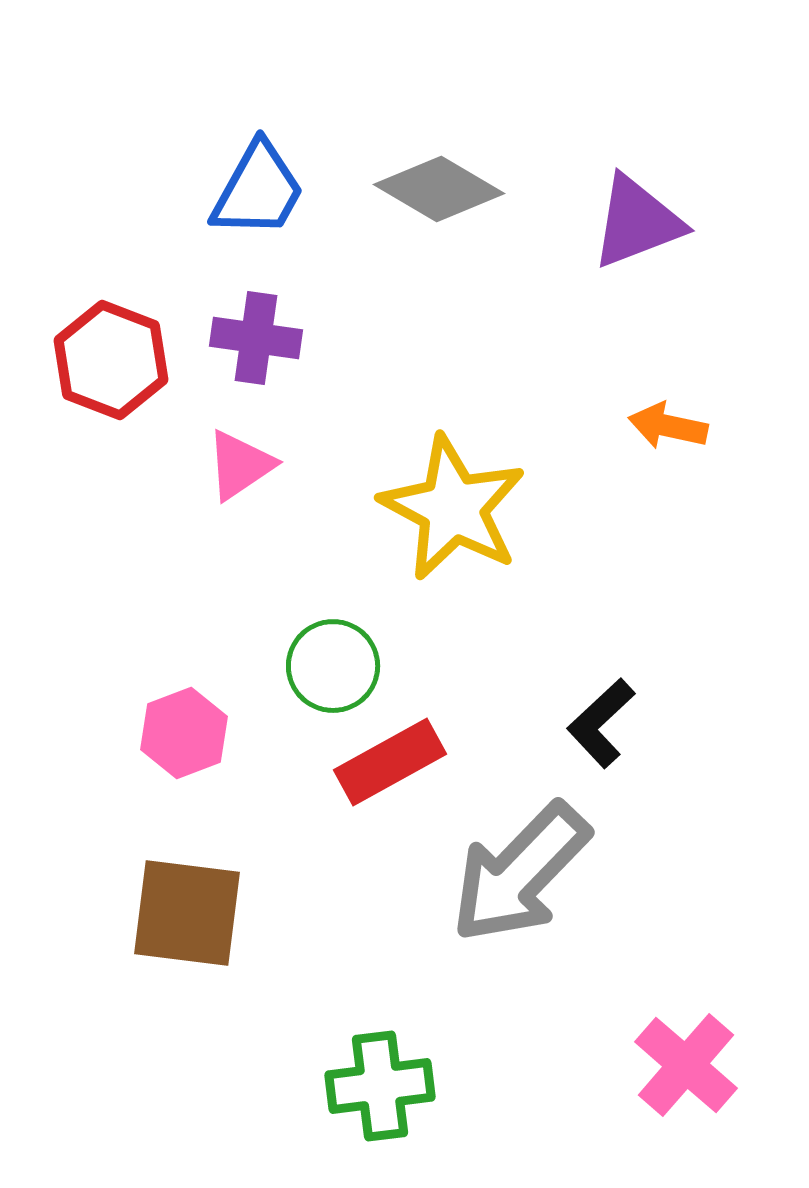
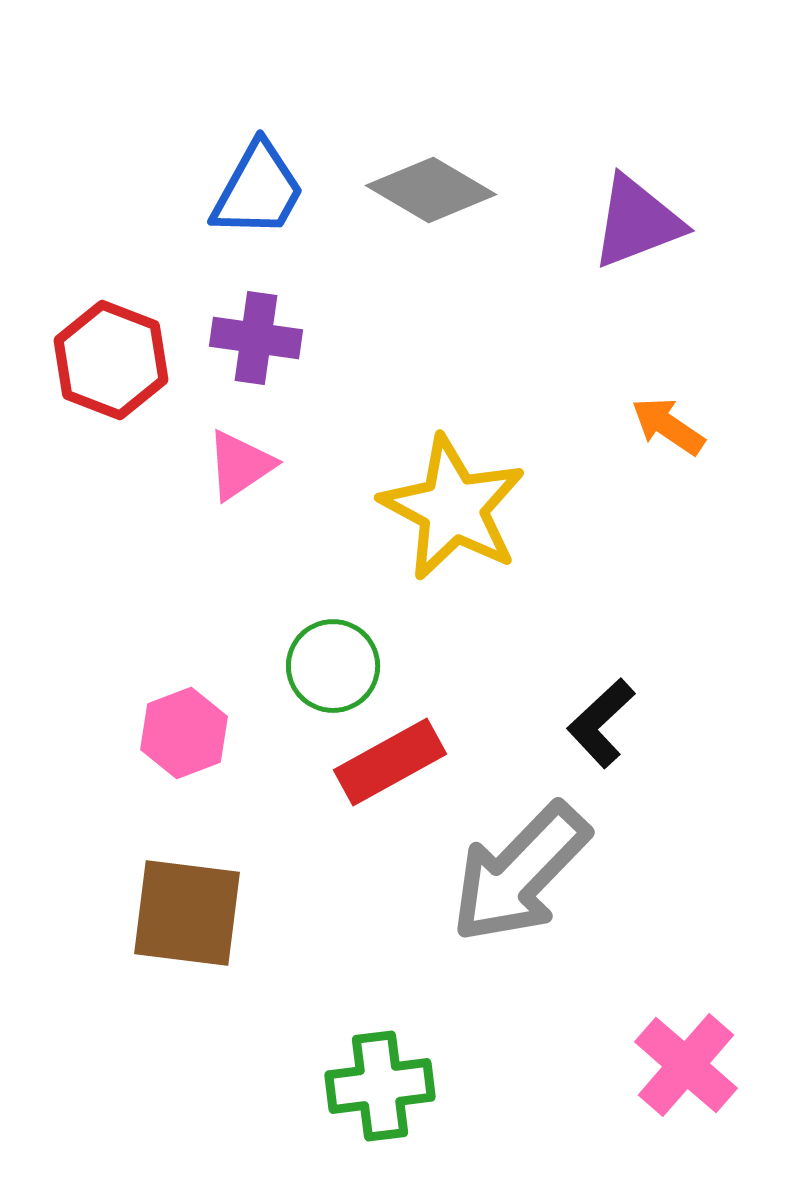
gray diamond: moved 8 px left, 1 px down
orange arrow: rotated 22 degrees clockwise
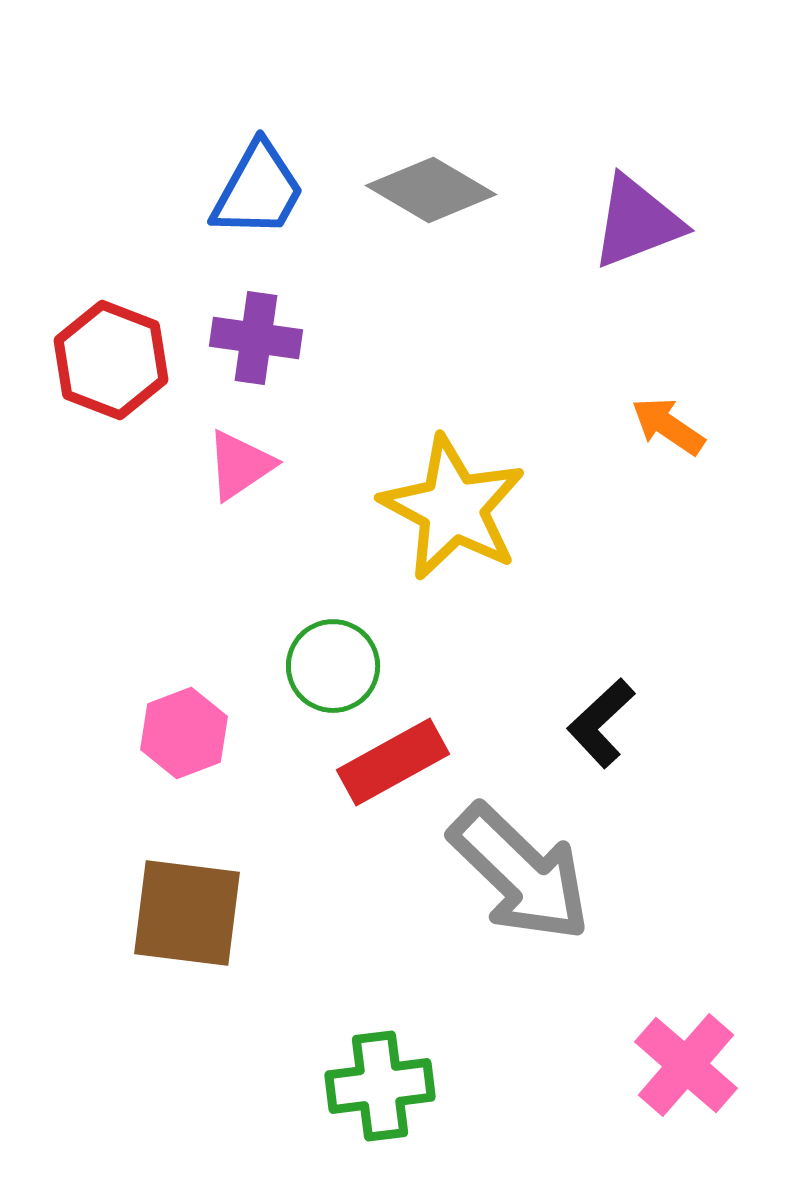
red rectangle: moved 3 px right
gray arrow: rotated 90 degrees counterclockwise
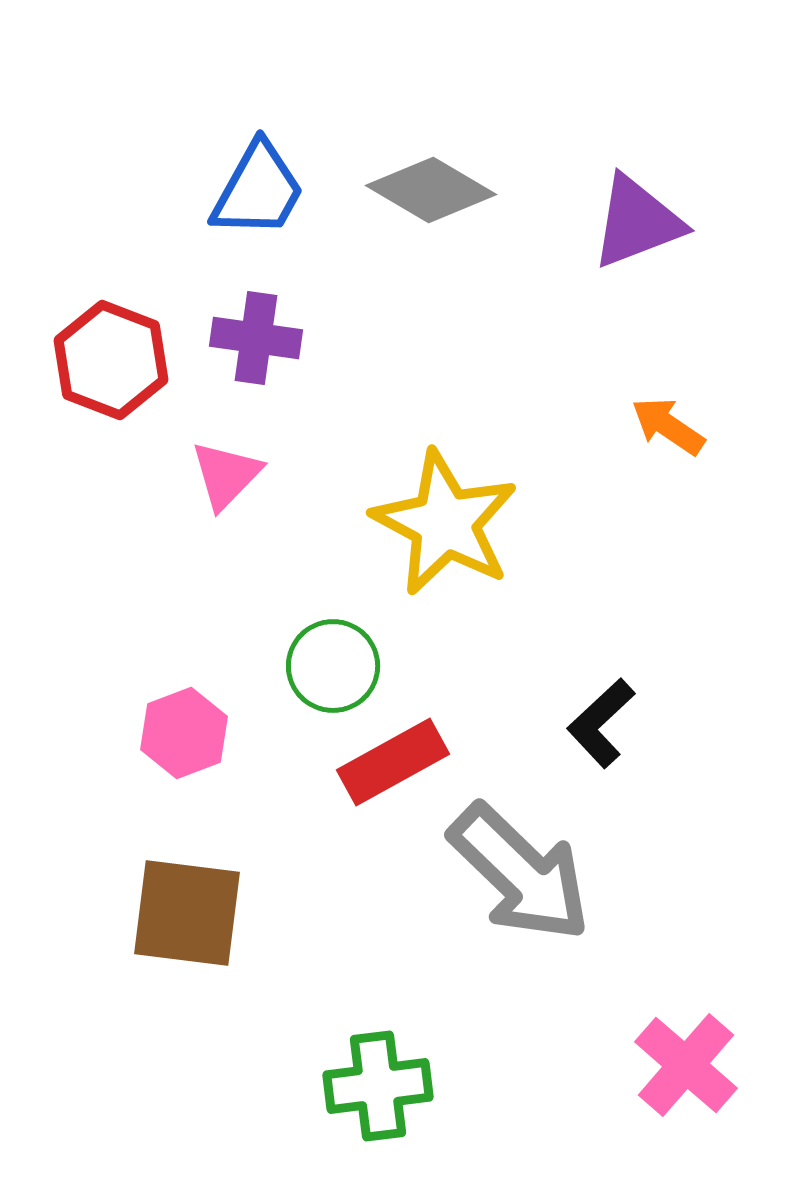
pink triangle: moved 14 px left, 10 px down; rotated 12 degrees counterclockwise
yellow star: moved 8 px left, 15 px down
green cross: moved 2 px left
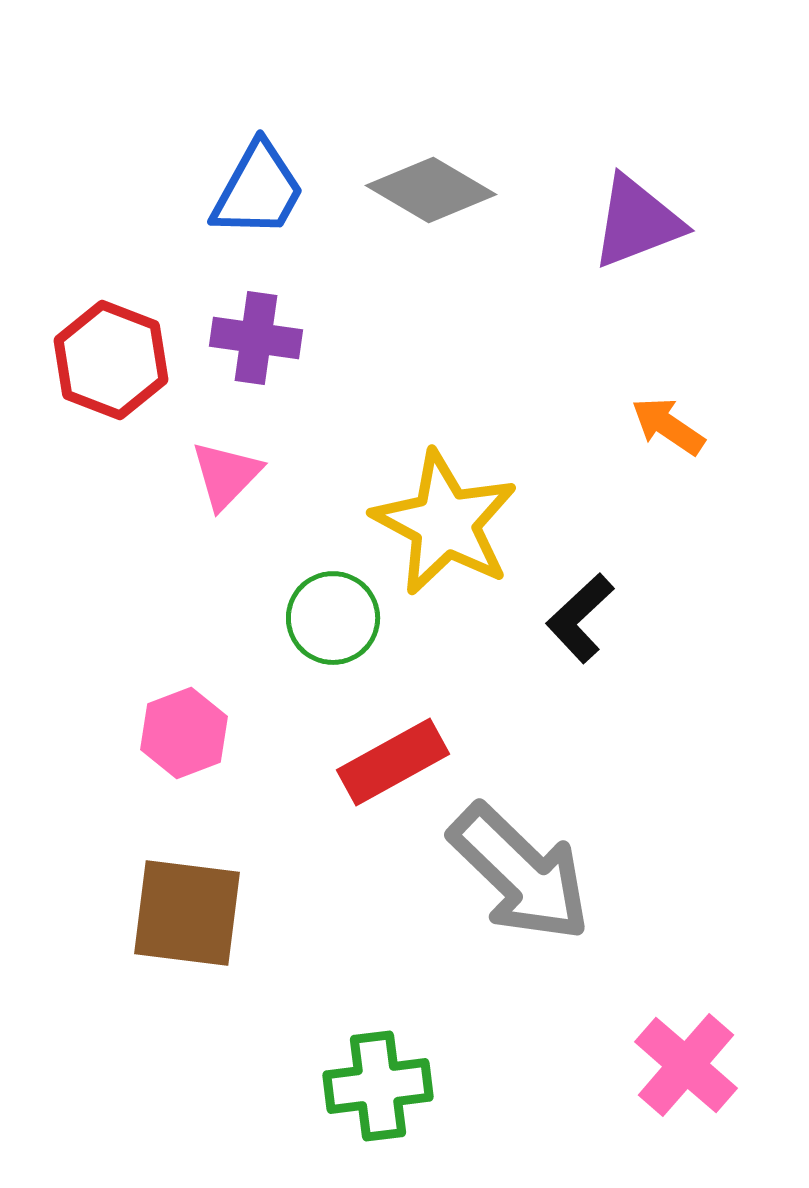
green circle: moved 48 px up
black L-shape: moved 21 px left, 105 px up
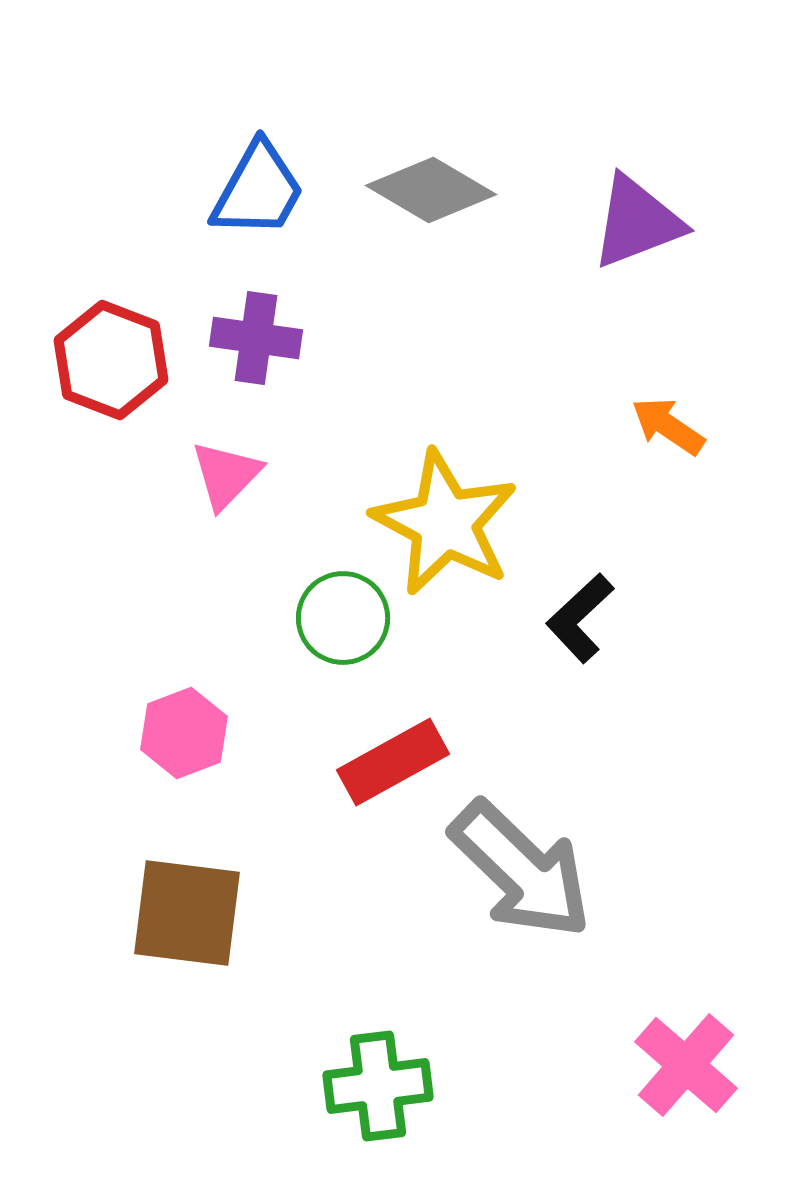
green circle: moved 10 px right
gray arrow: moved 1 px right, 3 px up
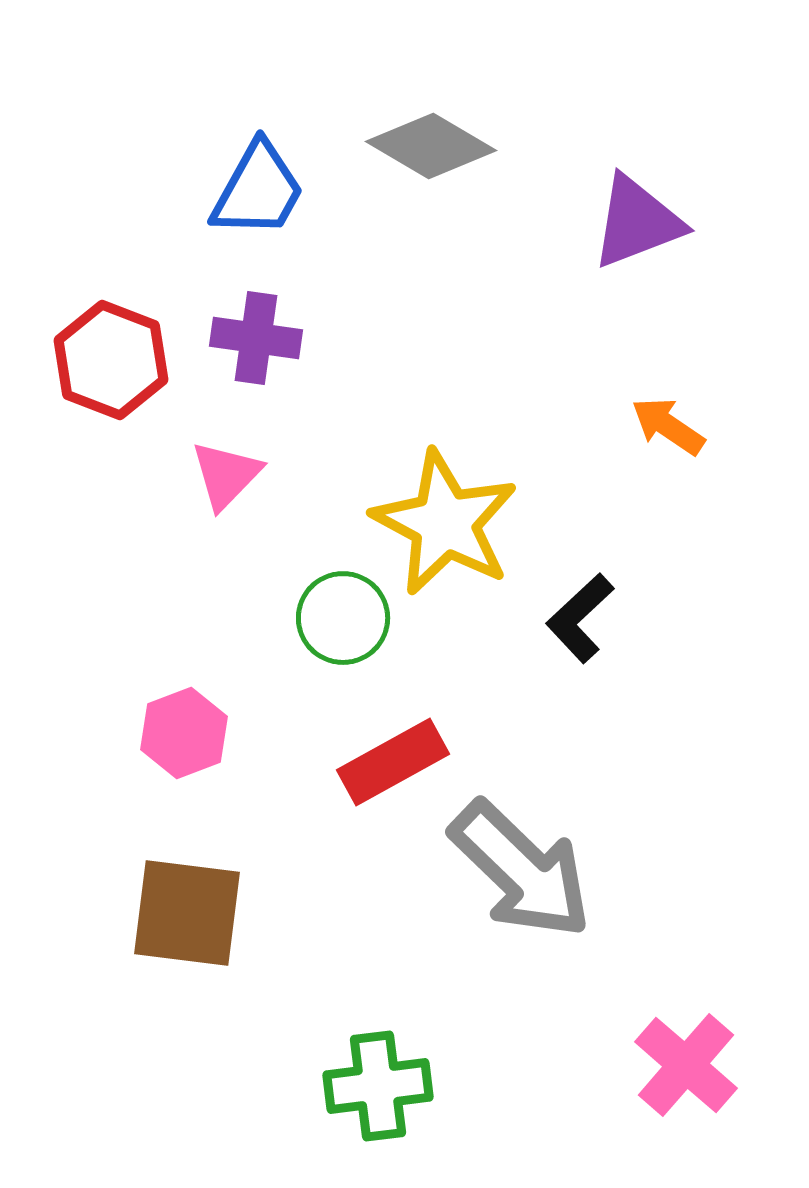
gray diamond: moved 44 px up
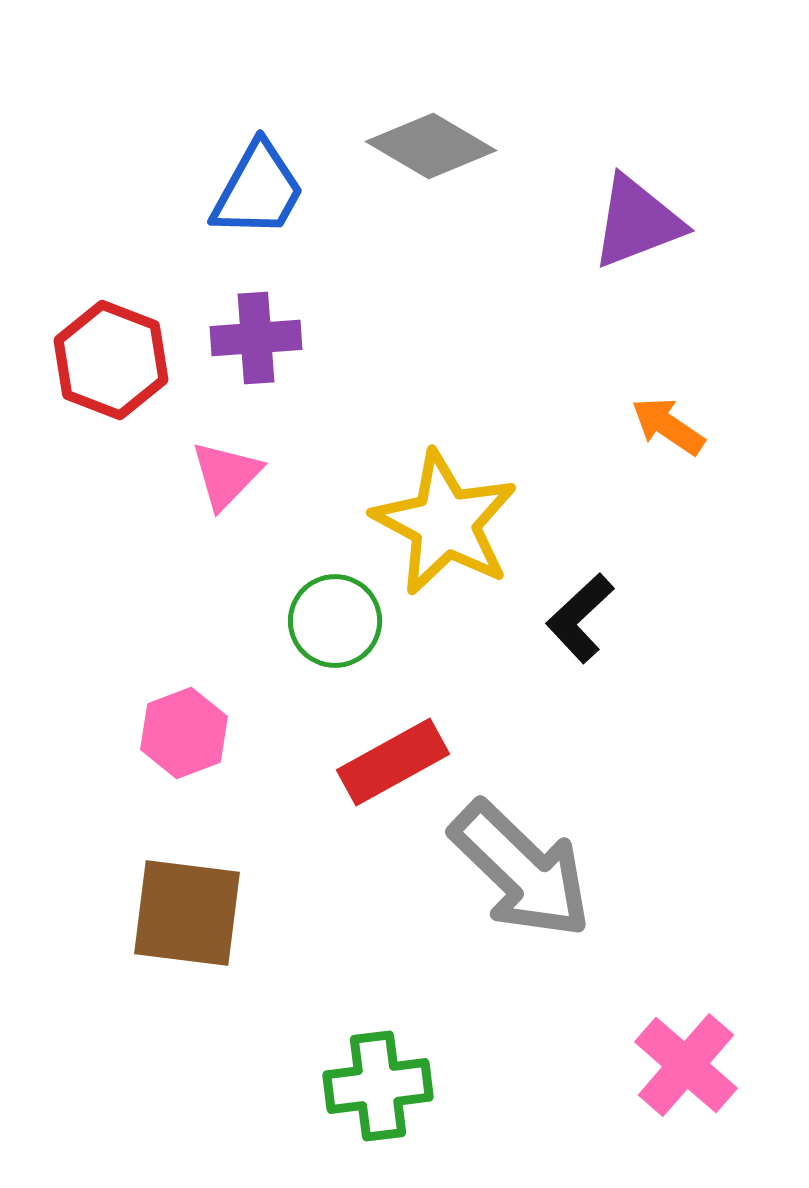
purple cross: rotated 12 degrees counterclockwise
green circle: moved 8 px left, 3 px down
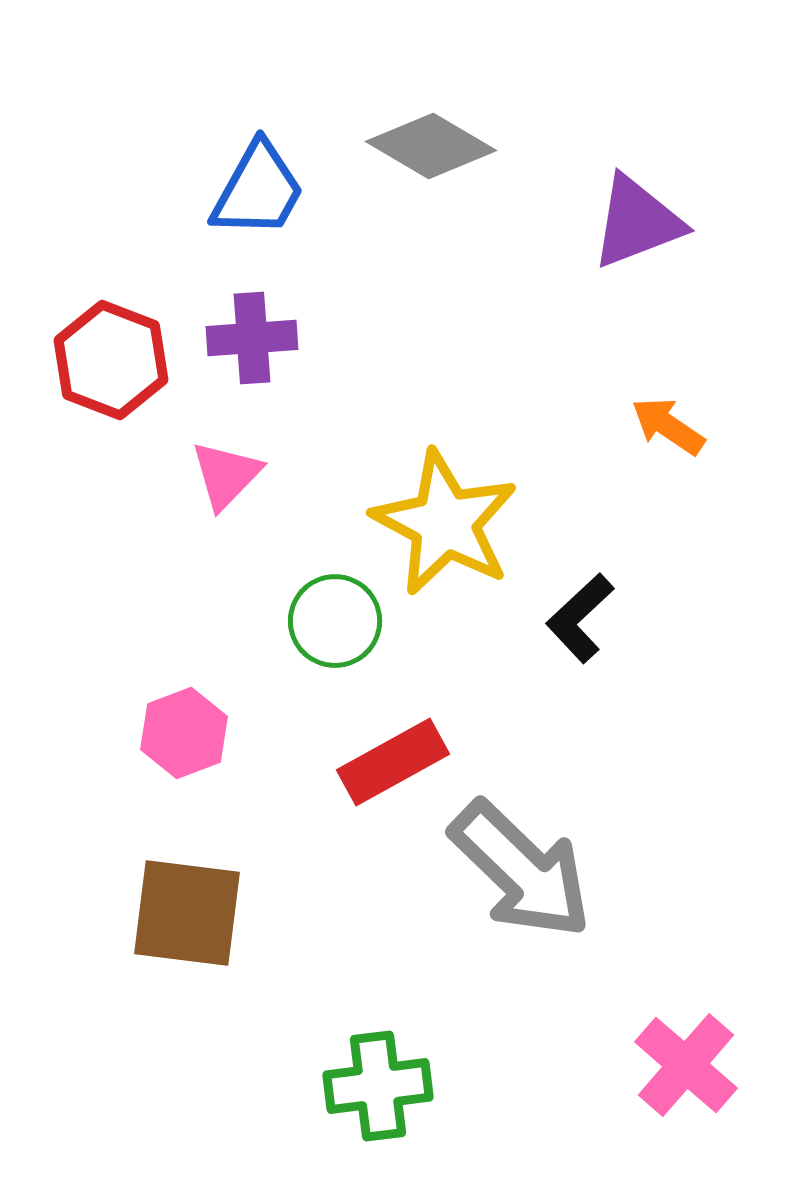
purple cross: moved 4 px left
